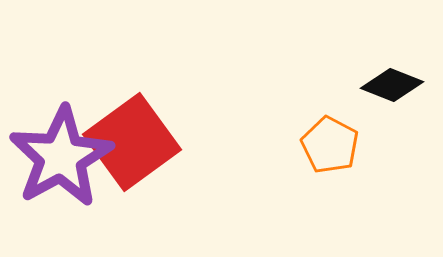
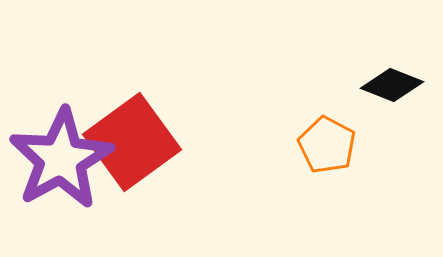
orange pentagon: moved 3 px left
purple star: moved 2 px down
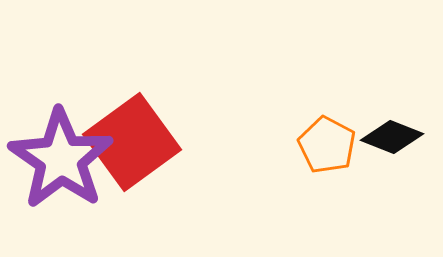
black diamond: moved 52 px down
purple star: rotated 8 degrees counterclockwise
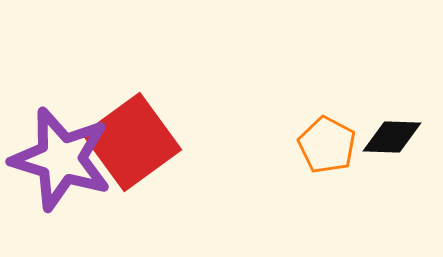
black diamond: rotated 20 degrees counterclockwise
purple star: rotated 18 degrees counterclockwise
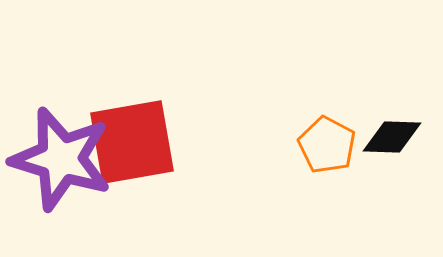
red square: rotated 26 degrees clockwise
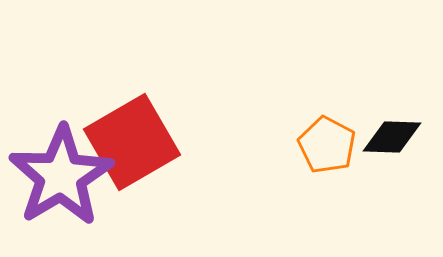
red square: rotated 20 degrees counterclockwise
purple star: moved 17 px down; rotated 24 degrees clockwise
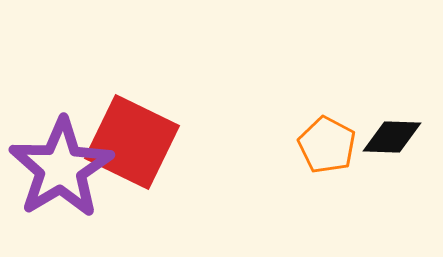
red square: rotated 34 degrees counterclockwise
purple star: moved 8 px up
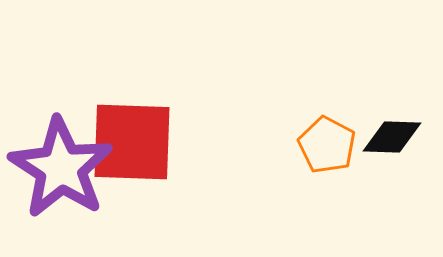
red square: rotated 24 degrees counterclockwise
purple star: rotated 8 degrees counterclockwise
